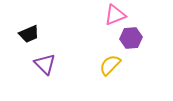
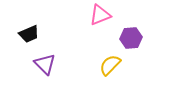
pink triangle: moved 15 px left
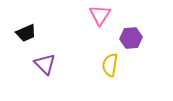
pink triangle: rotated 35 degrees counterclockwise
black trapezoid: moved 3 px left, 1 px up
yellow semicircle: rotated 35 degrees counterclockwise
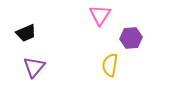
purple triangle: moved 11 px left, 3 px down; rotated 25 degrees clockwise
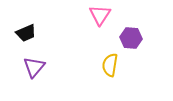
purple hexagon: rotated 10 degrees clockwise
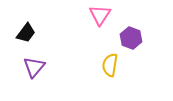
black trapezoid: rotated 30 degrees counterclockwise
purple hexagon: rotated 15 degrees clockwise
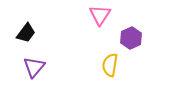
purple hexagon: rotated 15 degrees clockwise
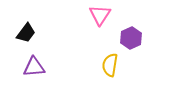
purple triangle: rotated 45 degrees clockwise
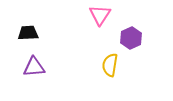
black trapezoid: moved 2 px right; rotated 130 degrees counterclockwise
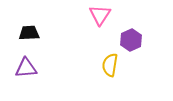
black trapezoid: moved 1 px right
purple hexagon: moved 2 px down
purple triangle: moved 8 px left, 1 px down
